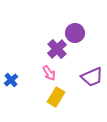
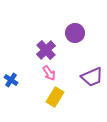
purple cross: moved 11 px left, 1 px down
blue cross: rotated 16 degrees counterclockwise
yellow rectangle: moved 1 px left
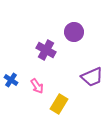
purple circle: moved 1 px left, 1 px up
purple cross: rotated 18 degrees counterclockwise
pink arrow: moved 12 px left, 13 px down
yellow rectangle: moved 4 px right, 7 px down
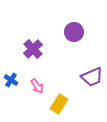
purple cross: moved 13 px left, 1 px up; rotated 18 degrees clockwise
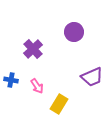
blue cross: rotated 24 degrees counterclockwise
